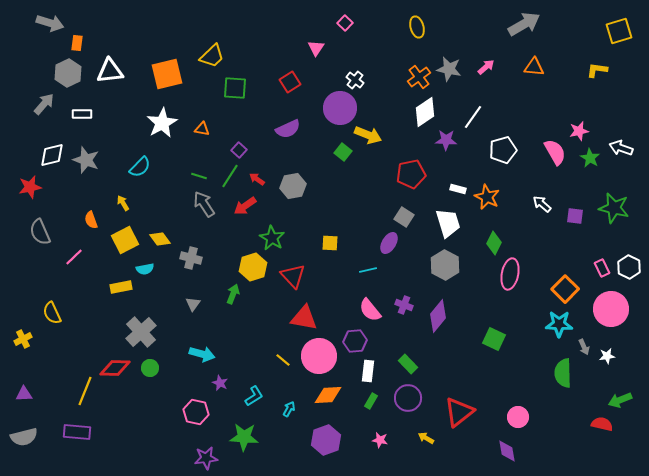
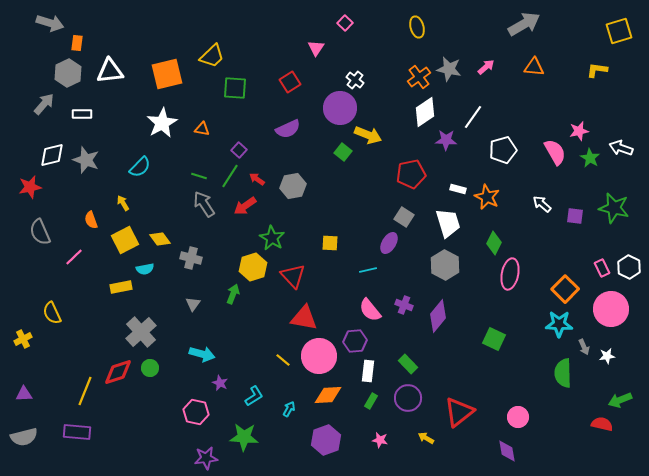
red diamond at (115, 368): moved 3 px right, 4 px down; rotated 20 degrees counterclockwise
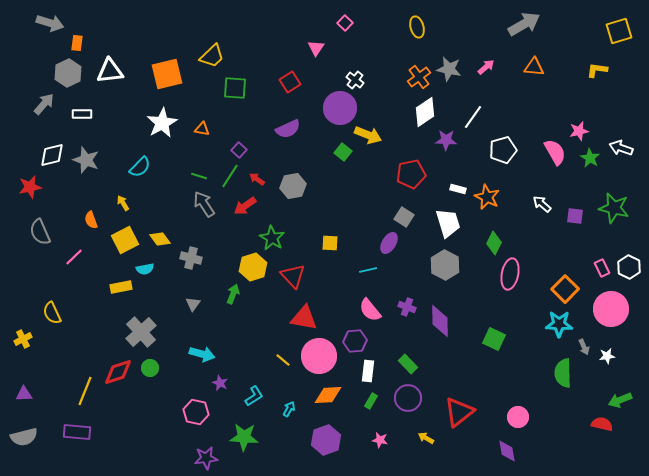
purple cross at (404, 305): moved 3 px right, 2 px down
purple diamond at (438, 316): moved 2 px right, 5 px down; rotated 40 degrees counterclockwise
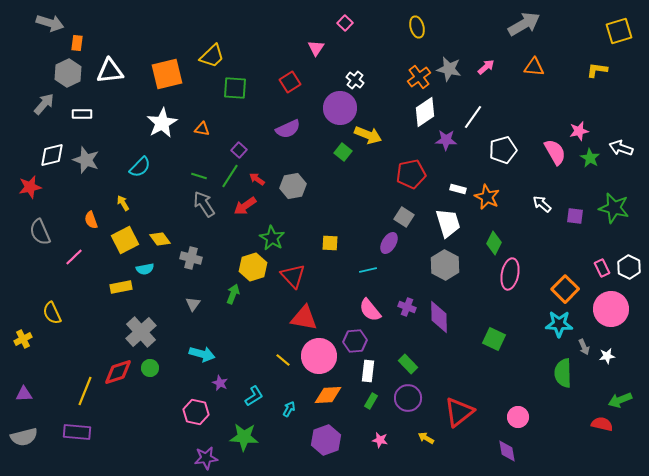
purple diamond at (440, 321): moved 1 px left, 4 px up
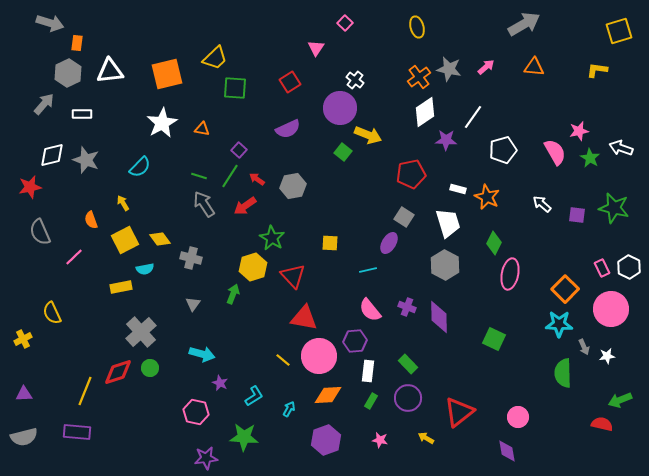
yellow trapezoid at (212, 56): moved 3 px right, 2 px down
purple square at (575, 216): moved 2 px right, 1 px up
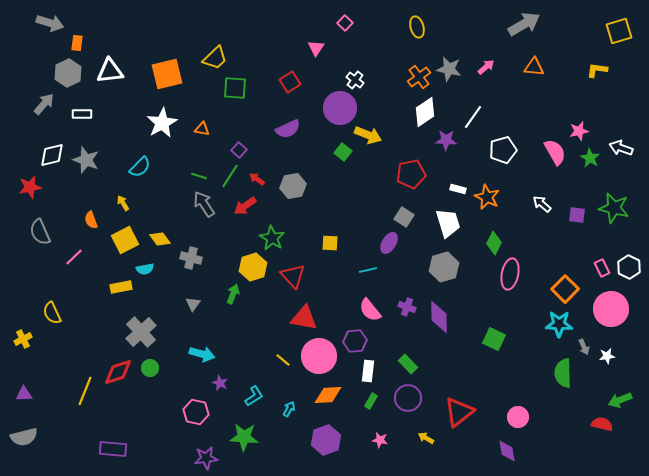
gray hexagon at (445, 265): moved 1 px left, 2 px down; rotated 16 degrees clockwise
purple rectangle at (77, 432): moved 36 px right, 17 px down
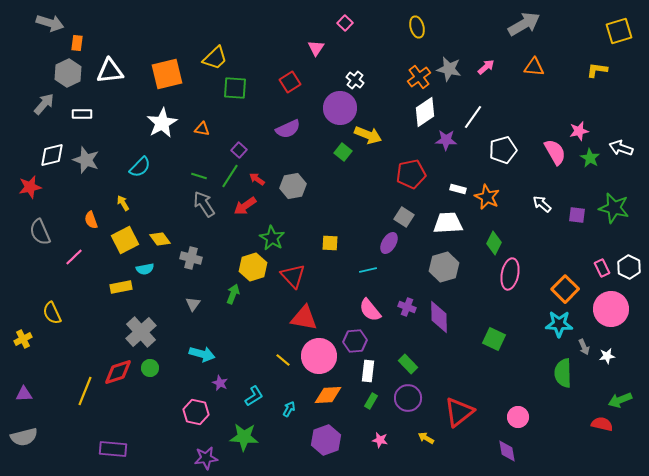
white trapezoid at (448, 223): rotated 76 degrees counterclockwise
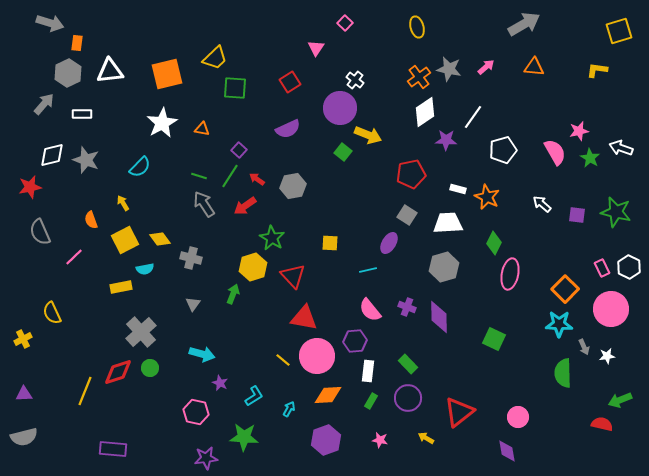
green star at (614, 208): moved 2 px right, 4 px down
gray square at (404, 217): moved 3 px right, 2 px up
pink circle at (319, 356): moved 2 px left
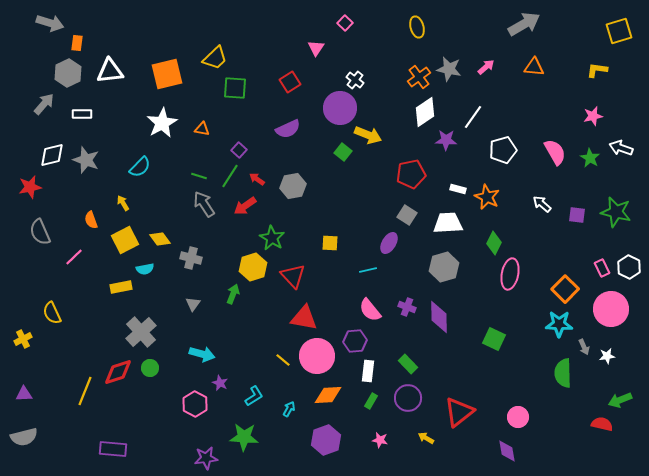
pink star at (579, 131): moved 14 px right, 15 px up
pink hexagon at (196, 412): moved 1 px left, 8 px up; rotated 15 degrees clockwise
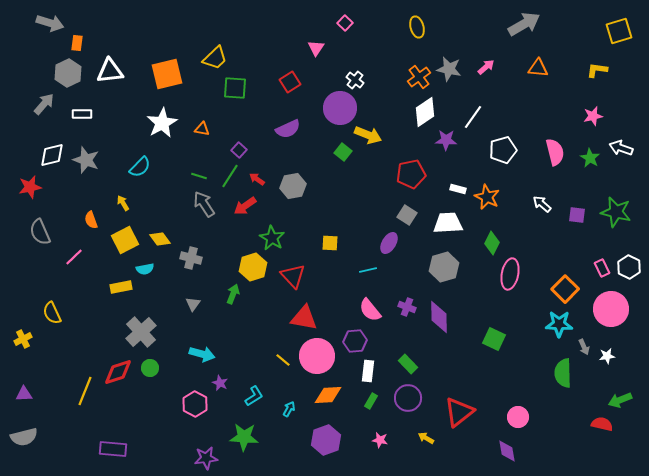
orange triangle at (534, 67): moved 4 px right, 1 px down
pink semicircle at (555, 152): rotated 16 degrees clockwise
green diamond at (494, 243): moved 2 px left
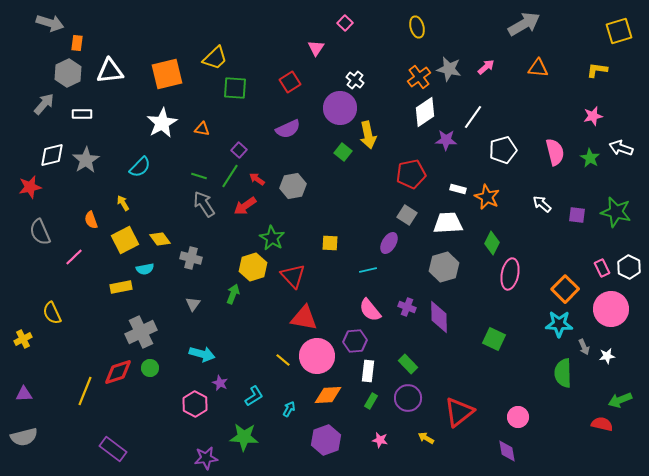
yellow arrow at (368, 135): rotated 56 degrees clockwise
gray star at (86, 160): rotated 20 degrees clockwise
gray cross at (141, 332): rotated 16 degrees clockwise
purple rectangle at (113, 449): rotated 32 degrees clockwise
